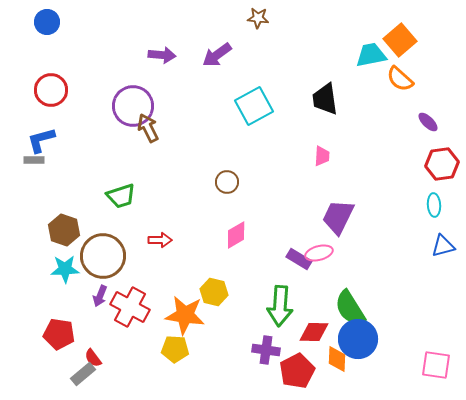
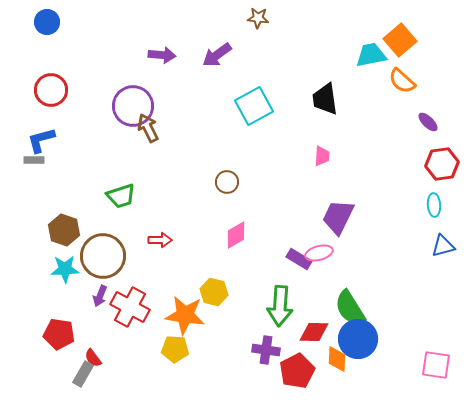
orange semicircle at (400, 79): moved 2 px right, 2 px down
gray rectangle at (83, 374): rotated 20 degrees counterclockwise
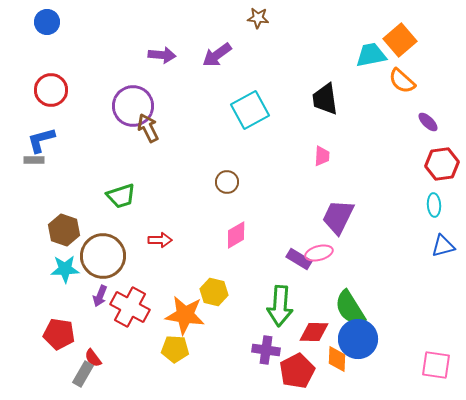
cyan square at (254, 106): moved 4 px left, 4 px down
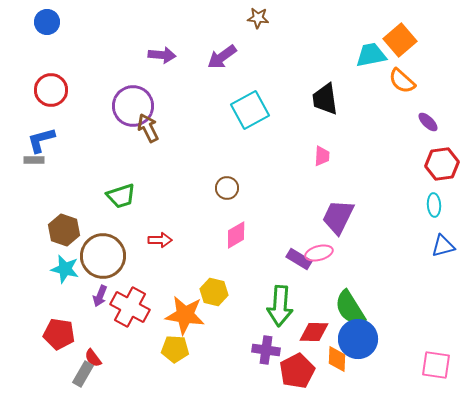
purple arrow at (217, 55): moved 5 px right, 2 px down
brown circle at (227, 182): moved 6 px down
cyan star at (65, 269): rotated 16 degrees clockwise
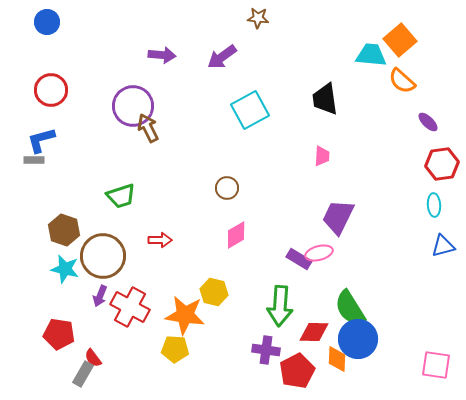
cyan trapezoid at (371, 55): rotated 16 degrees clockwise
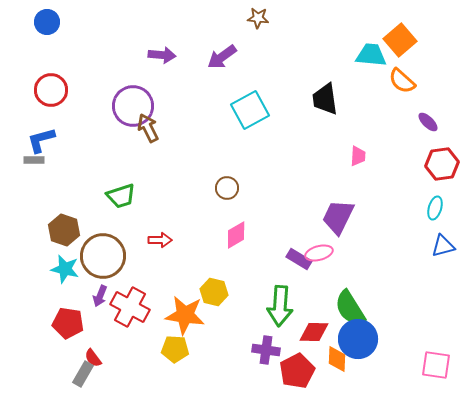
pink trapezoid at (322, 156): moved 36 px right
cyan ellipse at (434, 205): moved 1 px right, 3 px down; rotated 20 degrees clockwise
red pentagon at (59, 334): moved 9 px right, 11 px up
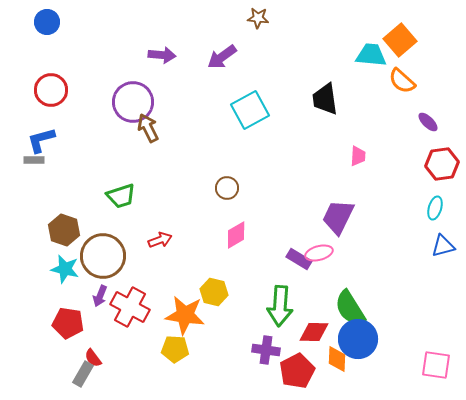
purple circle at (133, 106): moved 4 px up
red arrow at (160, 240): rotated 20 degrees counterclockwise
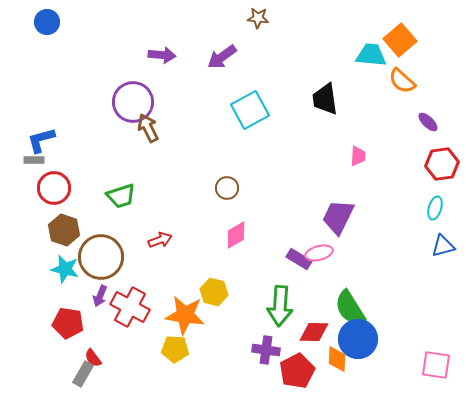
red circle at (51, 90): moved 3 px right, 98 px down
brown circle at (103, 256): moved 2 px left, 1 px down
